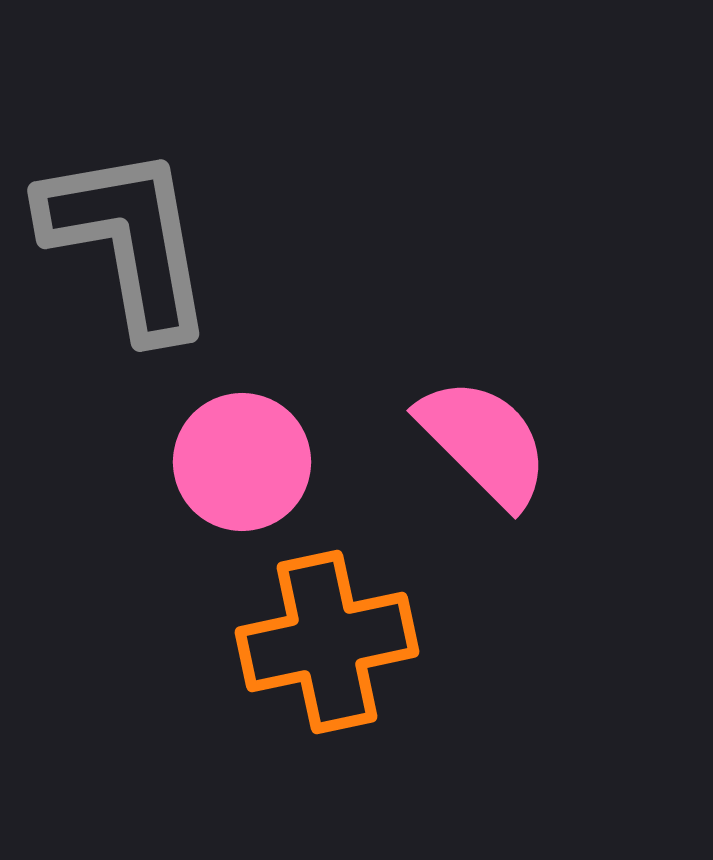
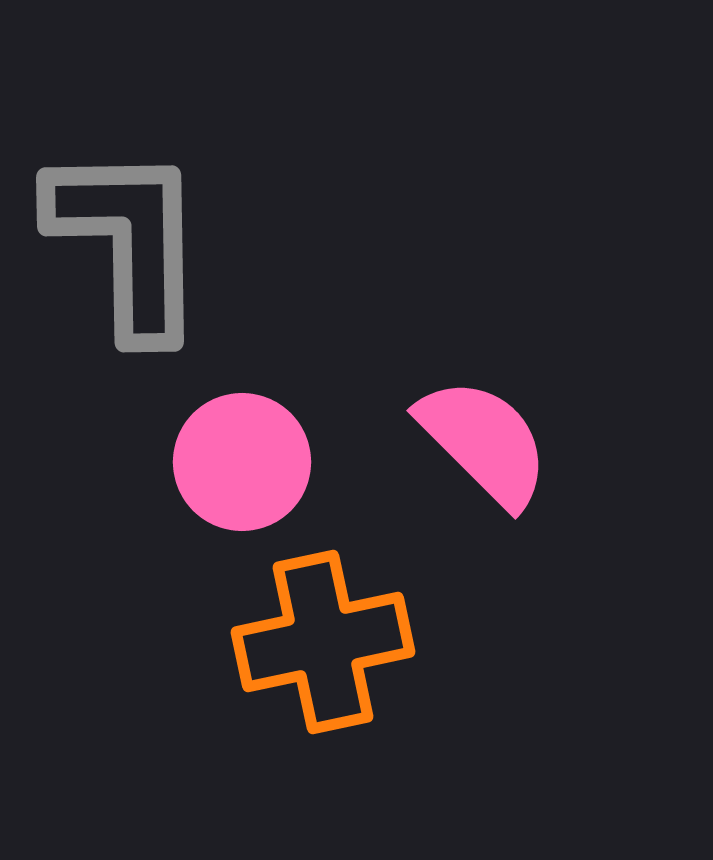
gray L-shape: rotated 9 degrees clockwise
orange cross: moved 4 px left
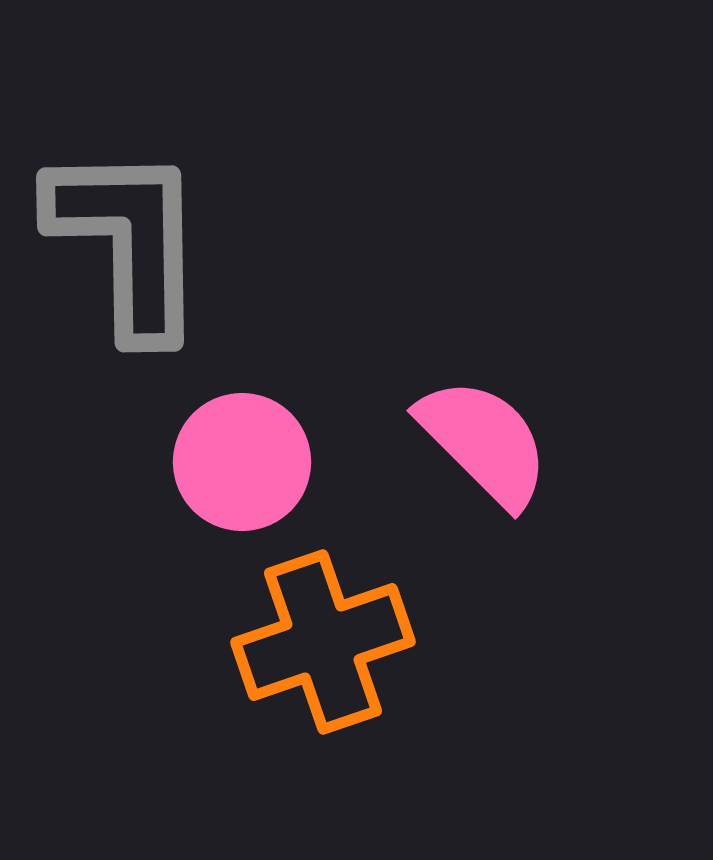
orange cross: rotated 7 degrees counterclockwise
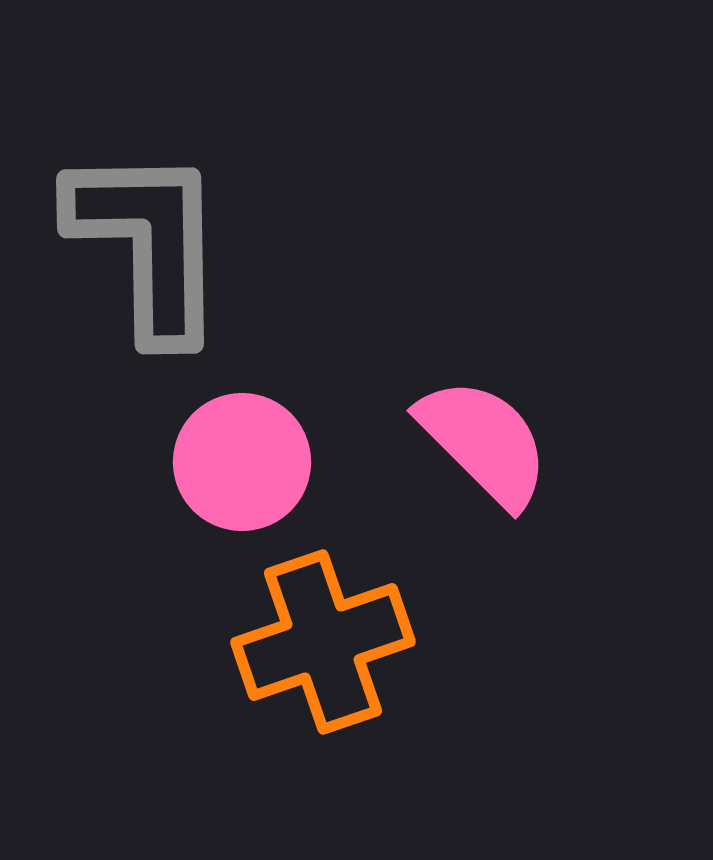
gray L-shape: moved 20 px right, 2 px down
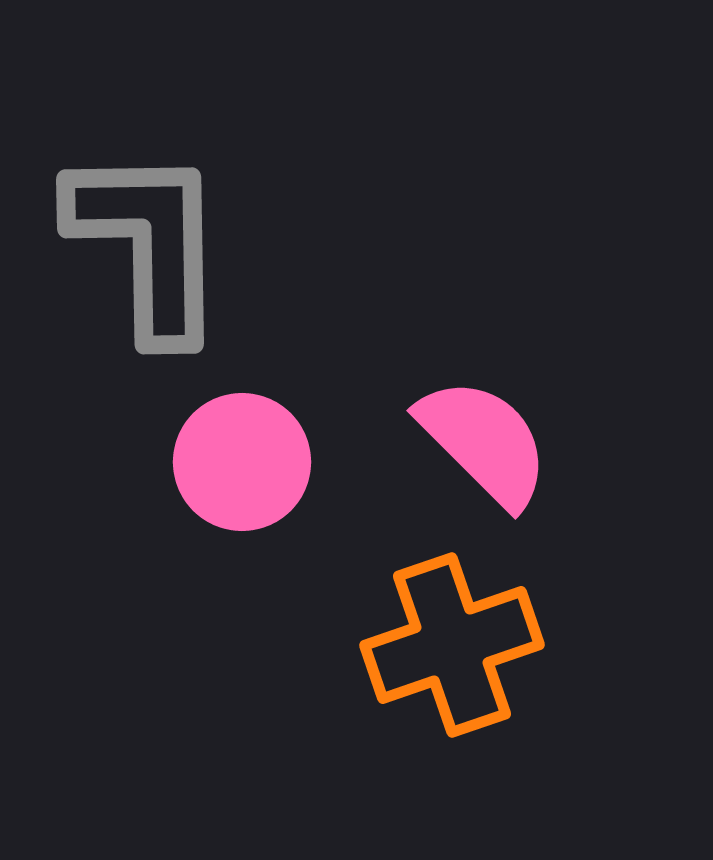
orange cross: moved 129 px right, 3 px down
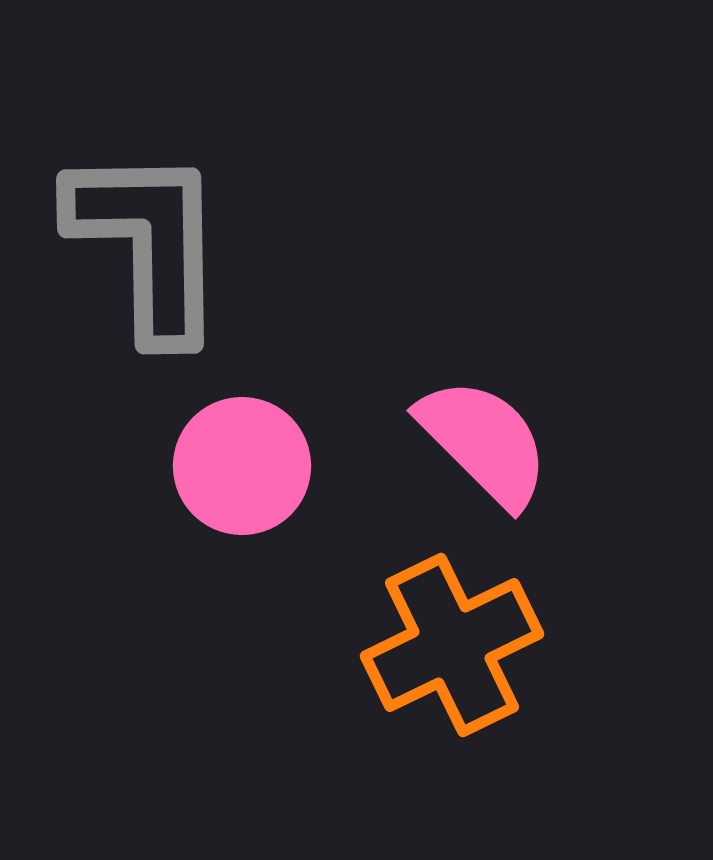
pink circle: moved 4 px down
orange cross: rotated 7 degrees counterclockwise
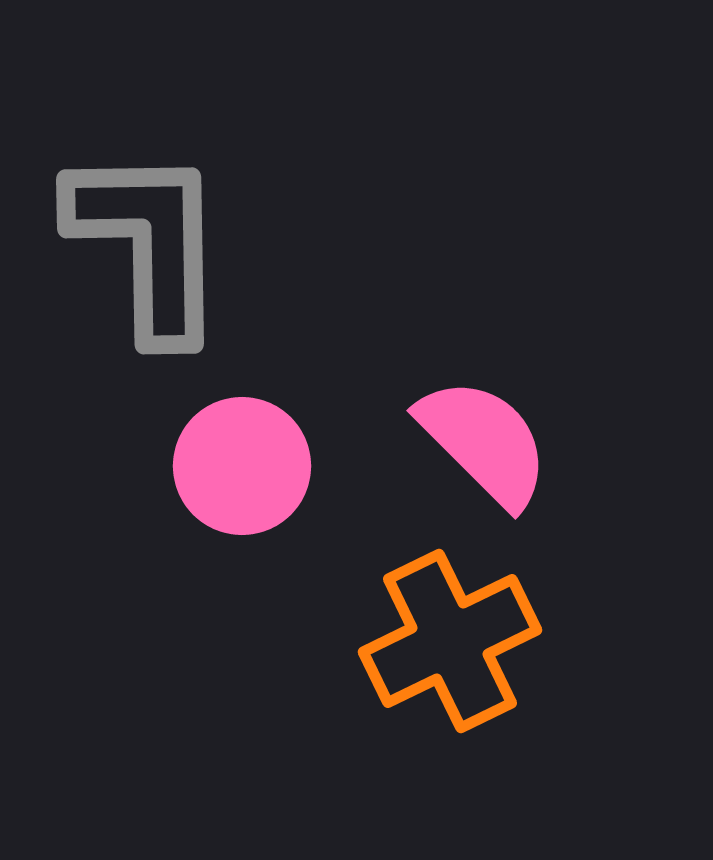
orange cross: moved 2 px left, 4 px up
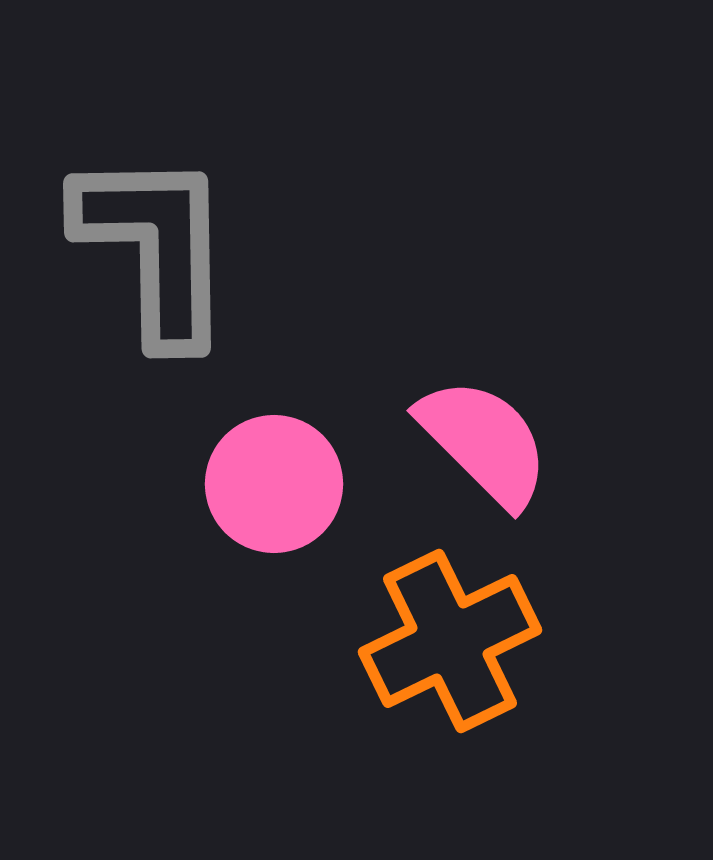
gray L-shape: moved 7 px right, 4 px down
pink circle: moved 32 px right, 18 px down
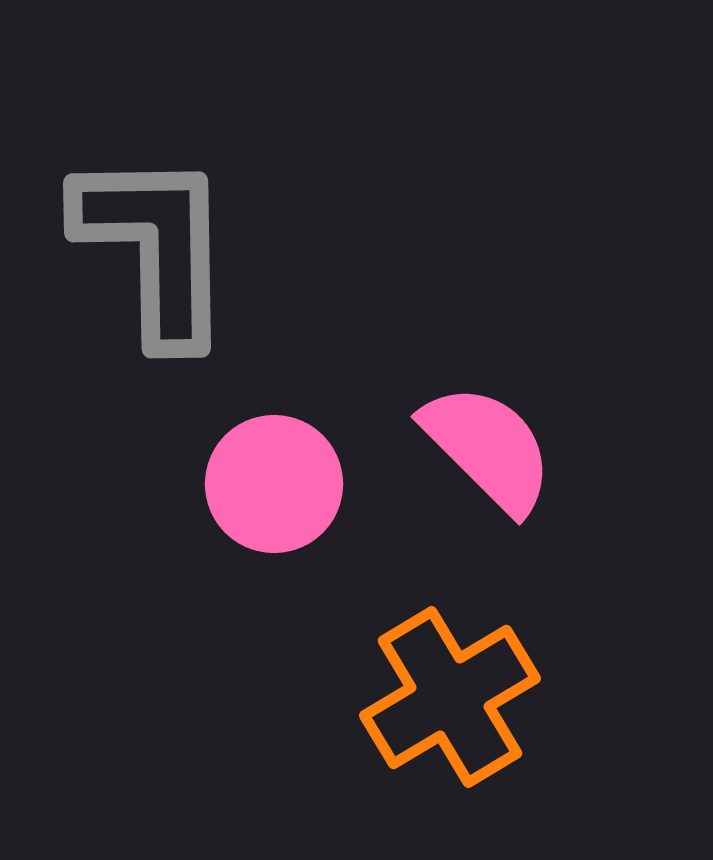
pink semicircle: moved 4 px right, 6 px down
orange cross: moved 56 px down; rotated 5 degrees counterclockwise
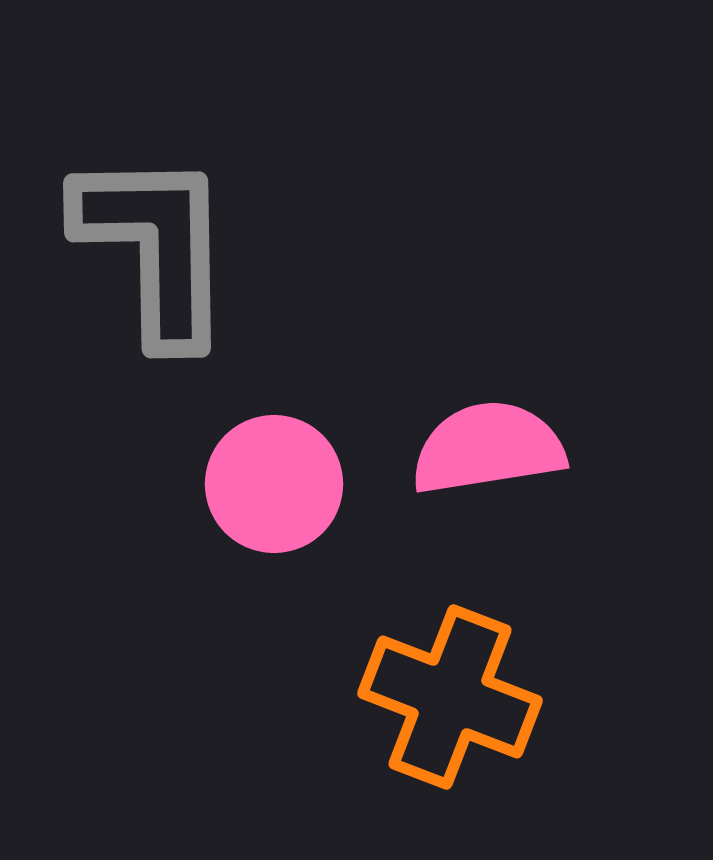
pink semicircle: rotated 54 degrees counterclockwise
orange cross: rotated 38 degrees counterclockwise
